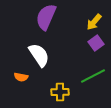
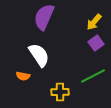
purple semicircle: moved 2 px left
orange semicircle: moved 2 px right, 1 px up
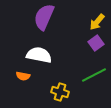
yellow arrow: moved 3 px right
white semicircle: rotated 45 degrees counterclockwise
green line: moved 1 px right, 1 px up
yellow cross: rotated 18 degrees clockwise
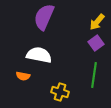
green line: rotated 55 degrees counterclockwise
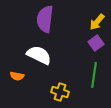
purple semicircle: moved 1 px right, 2 px down; rotated 16 degrees counterclockwise
white semicircle: rotated 15 degrees clockwise
orange semicircle: moved 6 px left
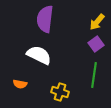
purple square: moved 1 px down
orange semicircle: moved 3 px right, 8 px down
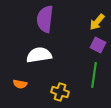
purple square: moved 2 px right, 1 px down; rotated 28 degrees counterclockwise
white semicircle: rotated 35 degrees counterclockwise
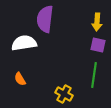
yellow arrow: rotated 36 degrees counterclockwise
purple square: rotated 14 degrees counterclockwise
white semicircle: moved 15 px left, 12 px up
orange semicircle: moved 5 px up; rotated 48 degrees clockwise
yellow cross: moved 4 px right, 2 px down; rotated 12 degrees clockwise
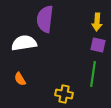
green line: moved 1 px left, 1 px up
yellow cross: rotated 18 degrees counterclockwise
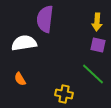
green line: rotated 55 degrees counterclockwise
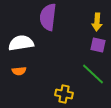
purple semicircle: moved 3 px right, 2 px up
white semicircle: moved 3 px left
orange semicircle: moved 1 px left, 8 px up; rotated 64 degrees counterclockwise
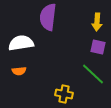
purple square: moved 2 px down
